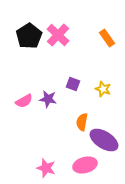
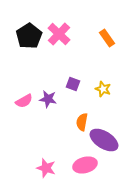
pink cross: moved 1 px right, 1 px up
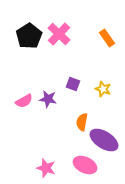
pink ellipse: rotated 40 degrees clockwise
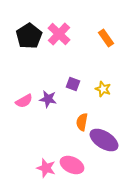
orange rectangle: moved 1 px left
pink ellipse: moved 13 px left
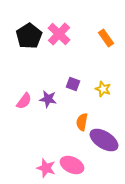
pink semicircle: rotated 24 degrees counterclockwise
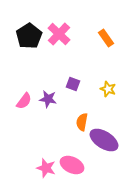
yellow star: moved 5 px right
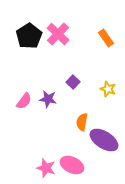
pink cross: moved 1 px left
purple square: moved 2 px up; rotated 24 degrees clockwise
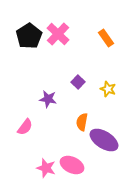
purple square: moved 5 px right
pink semicircle: moved 1 px right, 26 px down
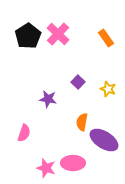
black pentagon: moved 1 px left
pink semicircle: moved 1 px left, 6 px down; rotated 18 degrees counterclockwise
pink ellipse: moved 1 px right, 2 px up; rotated 25 degrees counterclockwise
